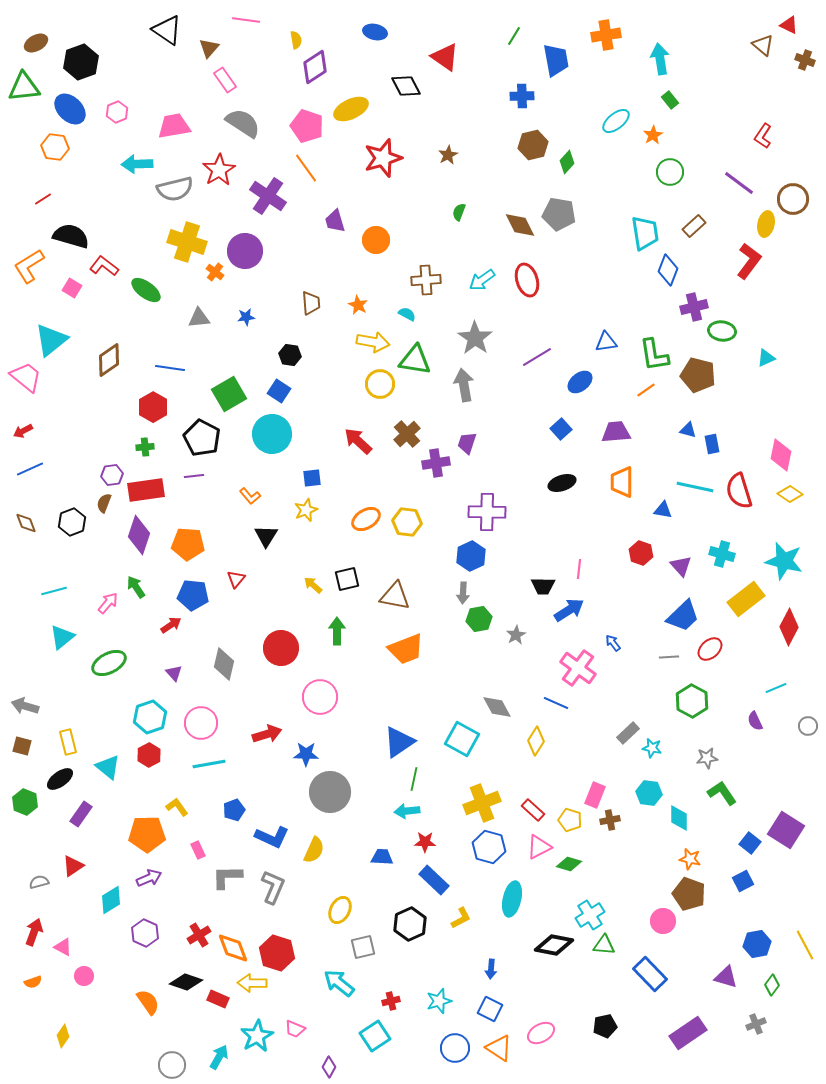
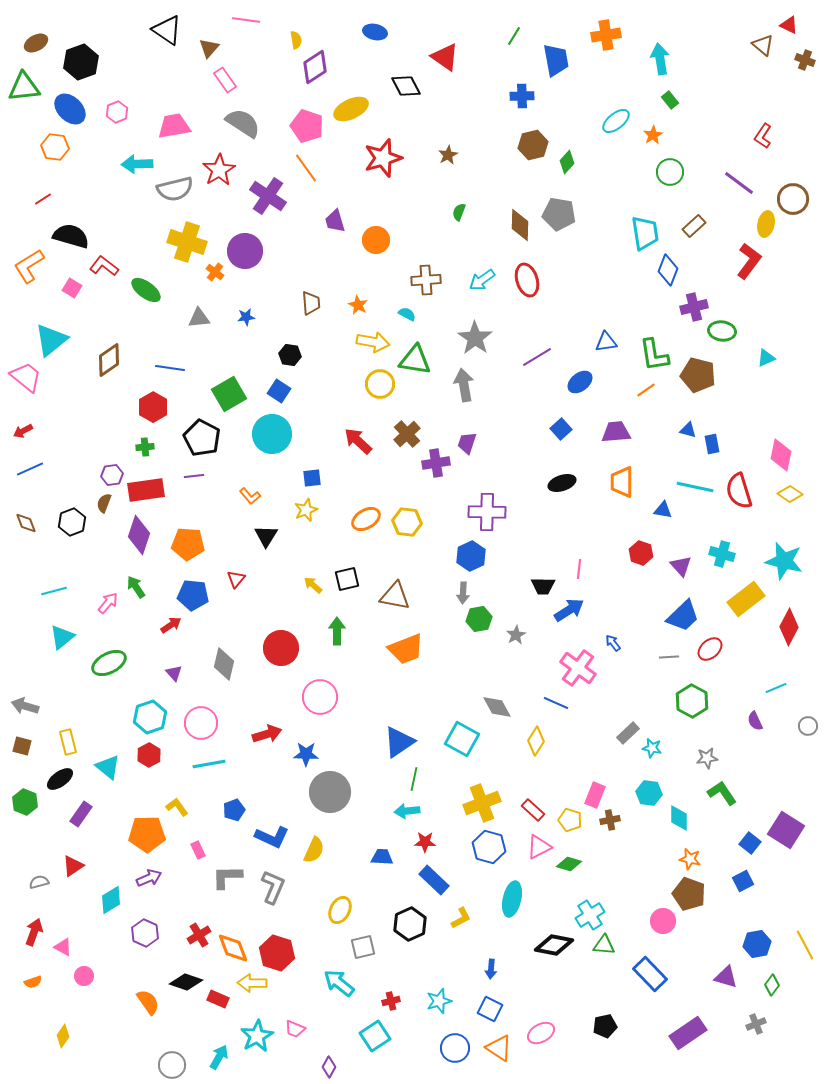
brown diamond at (520, 225): rotated 28 degrees clockwise
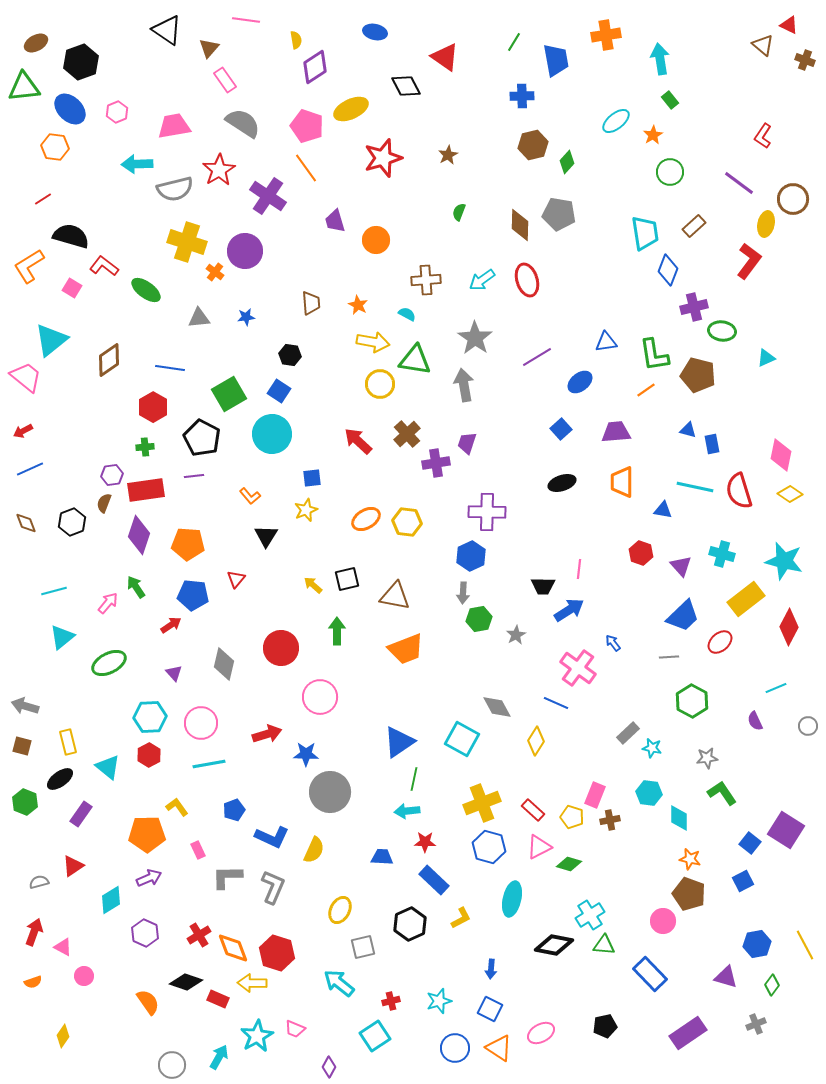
green line at (514, 36): moved 6 px down
red ellipse at (710, 649): moved 10 px right, 7 px up
cyan hexagon at (150, 717): rotated 16 degrees clockwise
yellow pentagon at (570, 820): moved 2 px right, 3 px up
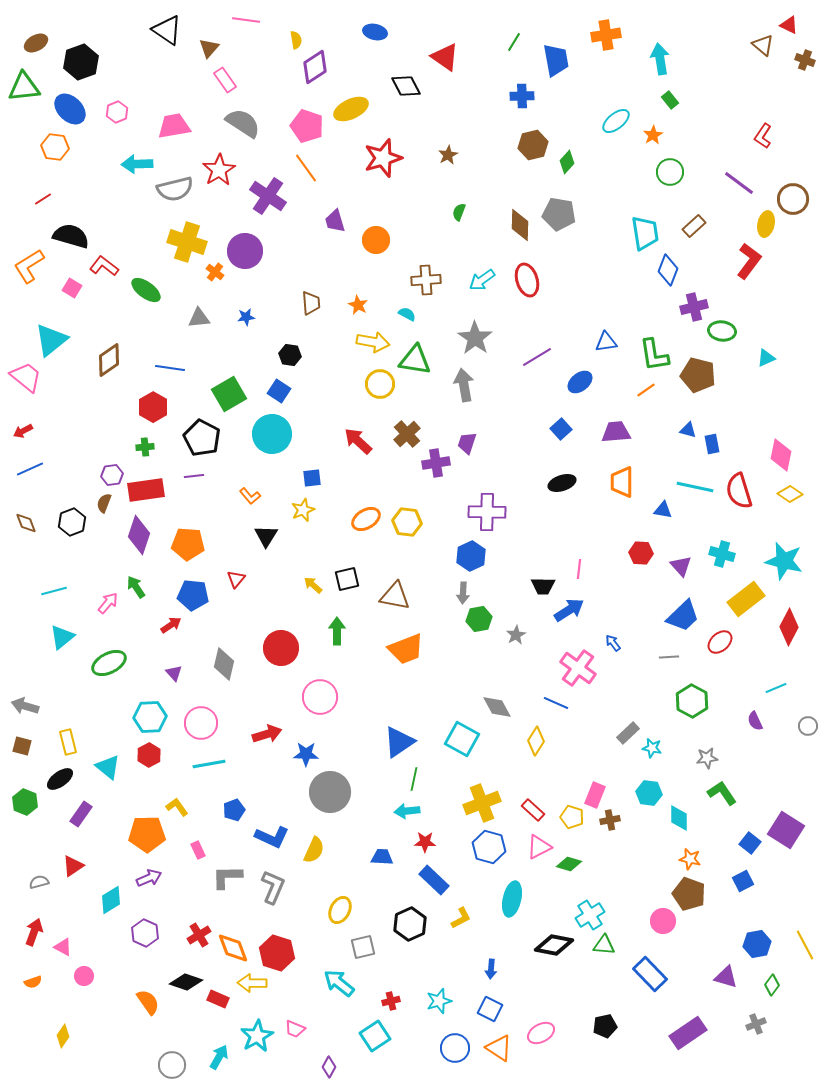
yellow star at (306, 510): moved 3 px left
red hexagon at (641, 553): rotated 15 degrees counterclockwise
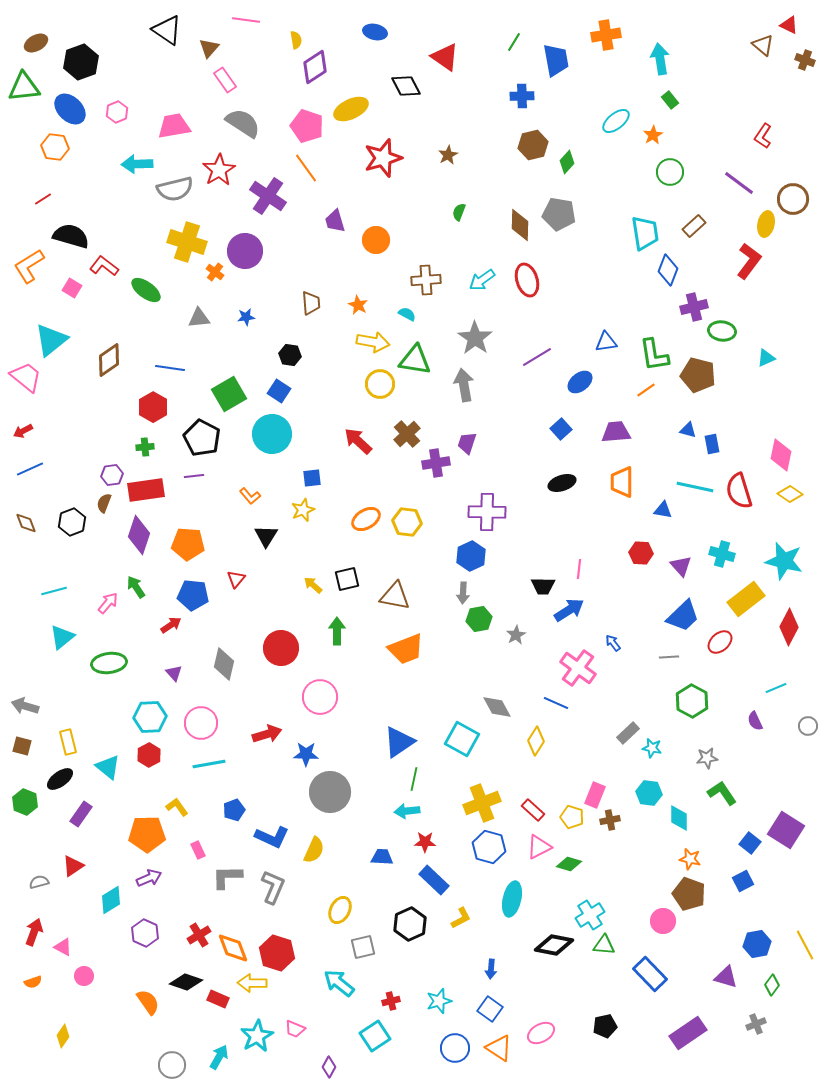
green ellipse at (109, 663): rotated 20 degrees clockwise
blue square at (490, 1009): rotated 10 degrees clockwise
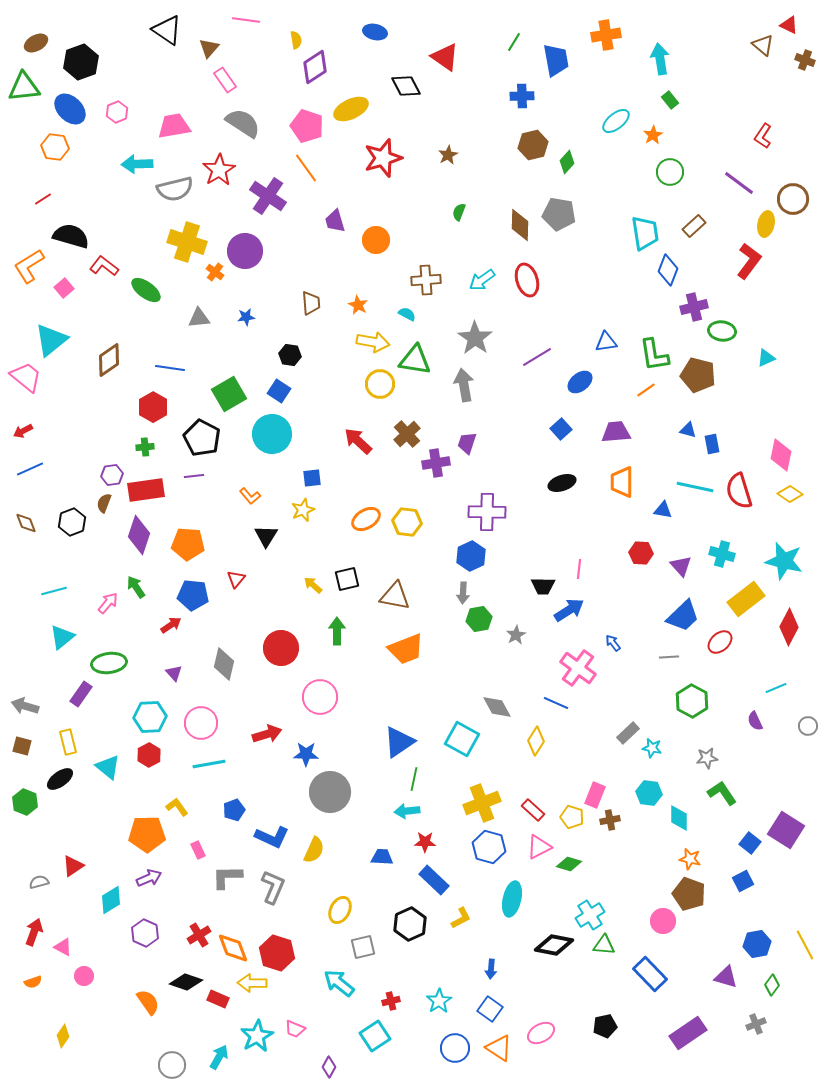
pink square at (72, 288): moved 8 px left; rotated 18 degrees clockwise
purple rectangle at (81, 814): moved 120 px up
cyan star at (439, 1001): rotated 15 degrees counterclockwise
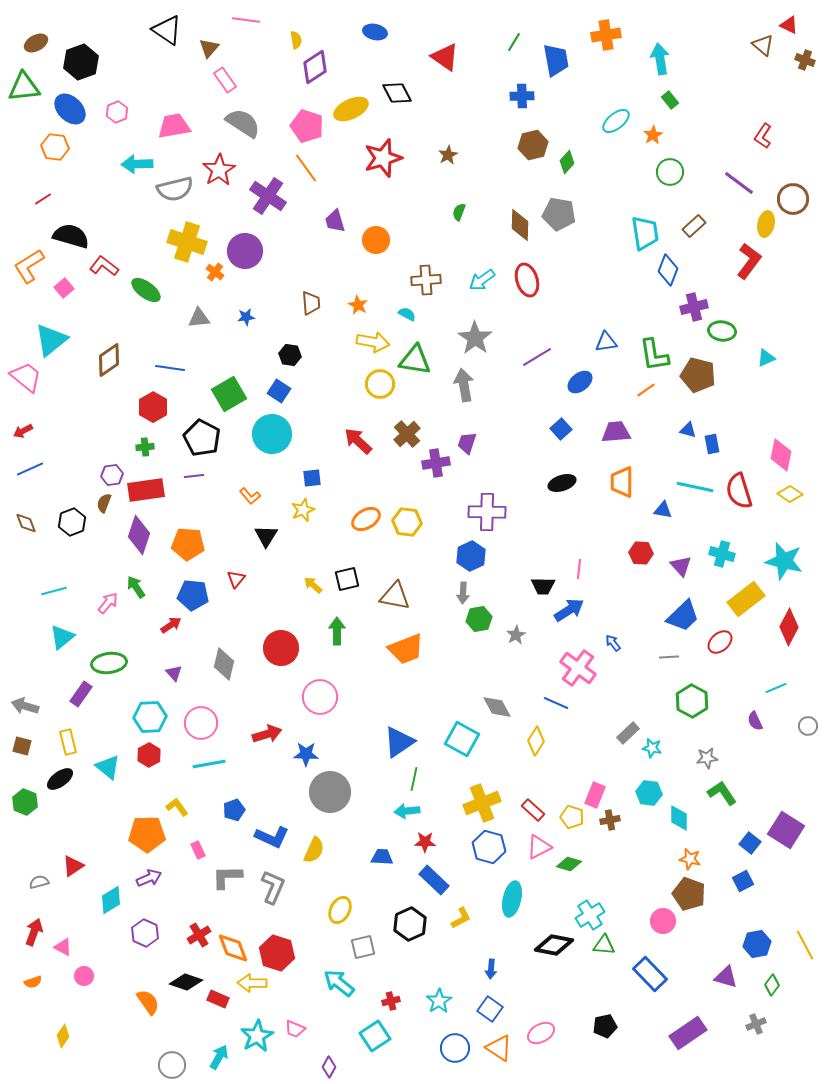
black diamond at (406, 86): moved 9 px left, 7 px down
